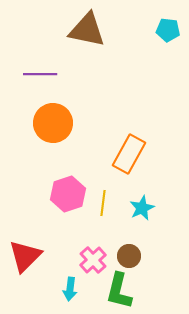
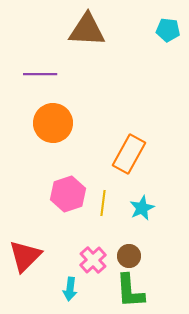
brown triangle: rotated 9 degrees counterclockwise
green L-shape: moved 11 px right; rotated 18 degrees counterclockwise
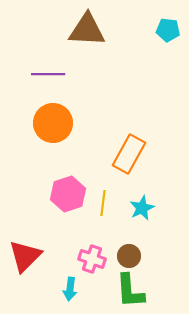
purple line: moved 8 px right
pink cross: moved 1 px left, 1 px up; rotated 28 degrees counterclockwise
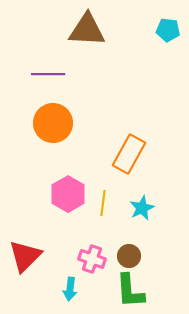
pink hexagon: rotated 12 degrees counterclockwise
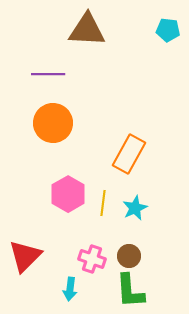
cyan star: moved 7 px left
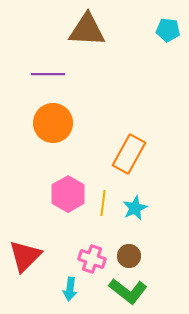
green L-shape: moved 2 px left; rotated 48 degrees counterclockwise
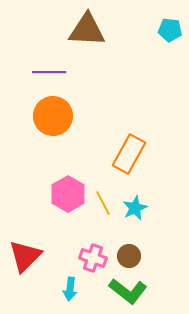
cyan pentagon: moved 2 px right
purple line: moved 1 px right, 2 px up
orange circle: moved 7 px up
yellow line: rotated 35 degrees counterclockwise
pink cross: moved 1 px right, 1 px up
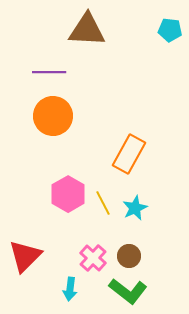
pink cross: rotated 24 degrees clockwise
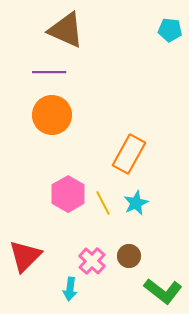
brown triangle: moved 21 px left; rotated 21 degrees clockwise
orange circle: moved 1 px left, 1 px up
cyan star: moved 1 px right, 5 px up
pink cross: moved 1 px left, 3 px down
green L-shape: moved 35 px right
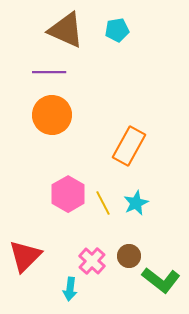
cyan pentagon: moved 53 px left; rotated 15 degrees counterclockwise
orange rectangle: moved 8 px up
green L-shape: moved 2 px left, 11 px up
